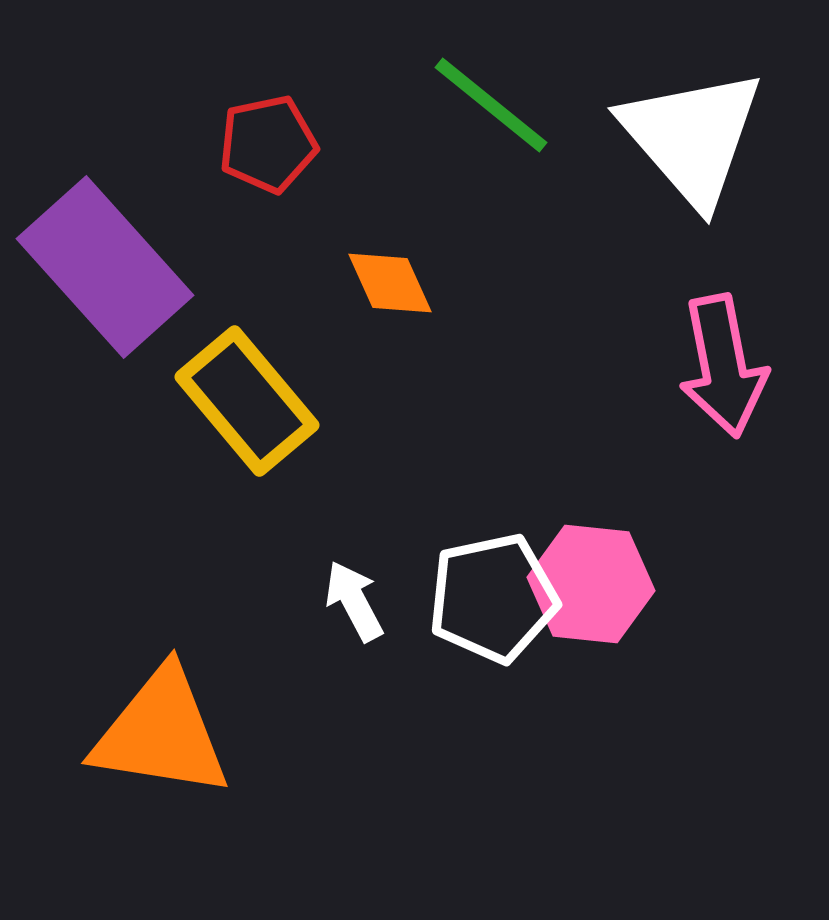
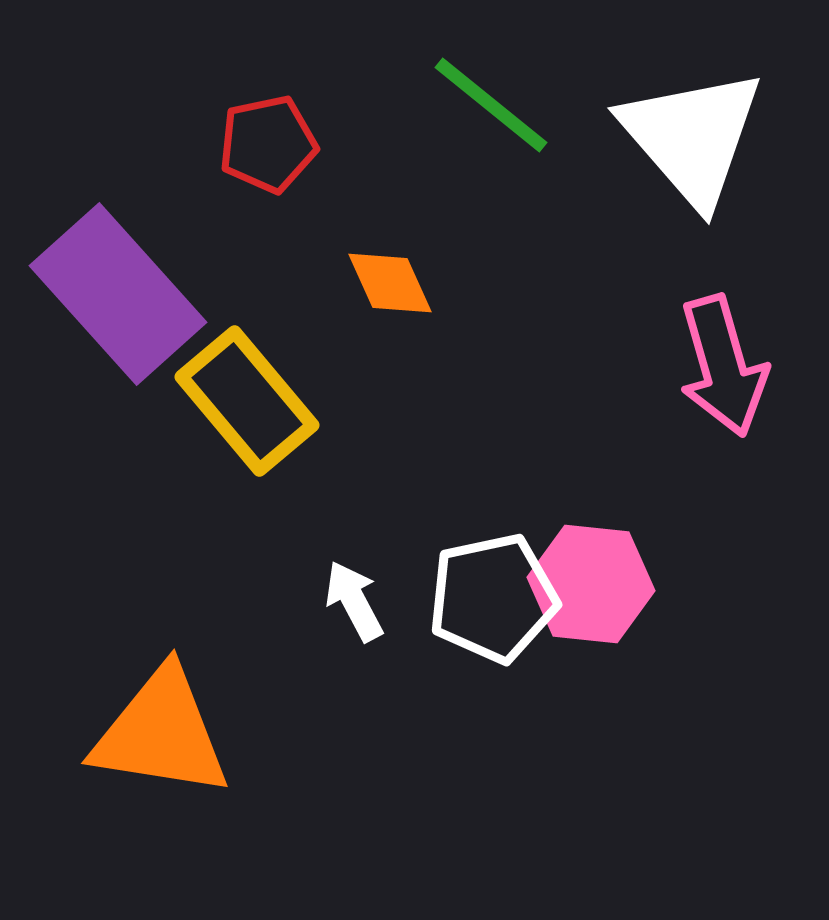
purple rectangle: moved 13 px right, 27 px down
pink arrow: rotated 5 degrees counterclockwise
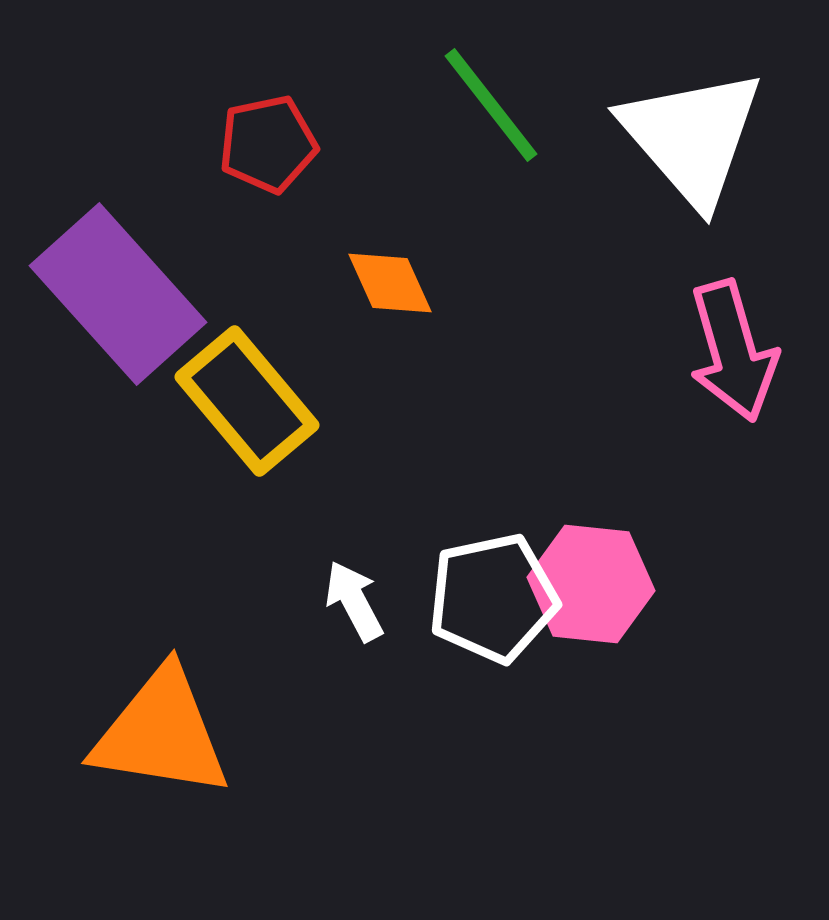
green line: rotated 13 degrees clockwise
pink arrow: moved 10 px right, 15 px up
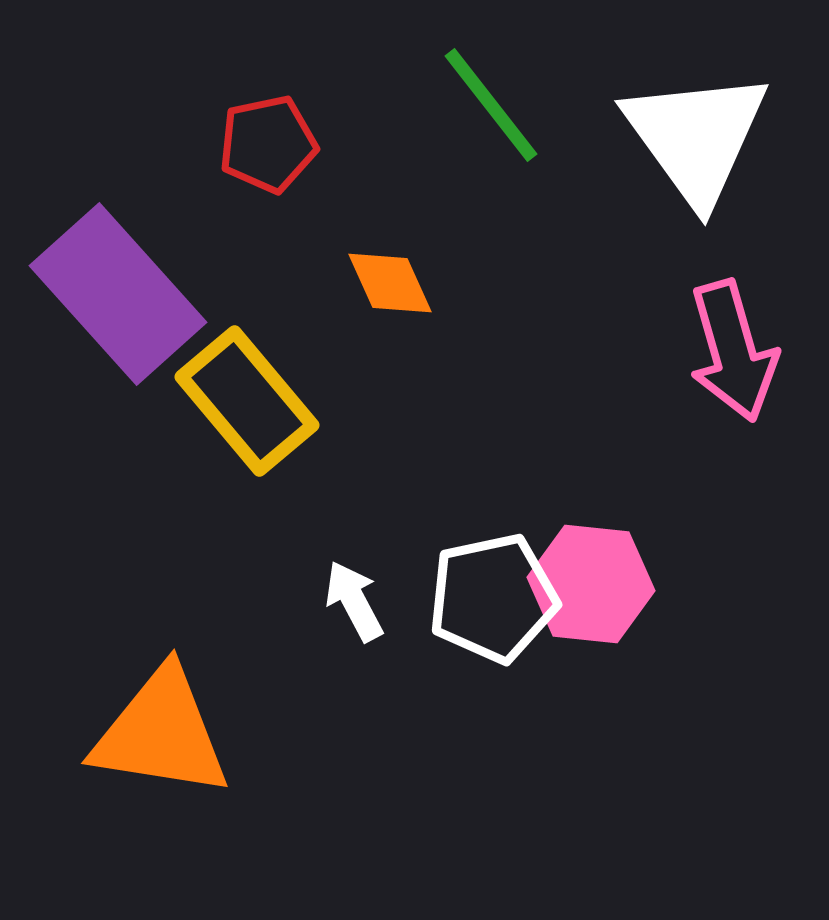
white triangle: moved 4 px right; rotated 5 degrees clockwise
